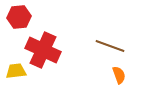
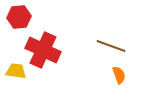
brown line: moved 1 px right
yellow trapezoid: rotated 15 degrees clockwise
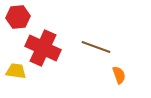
red hexagon: moved 1 px left
brown line: moved 15 px left, 1 px down
red cross: moved 2 px up
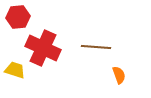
brown line: rotated 16 degrees counterclockwise
yellow trapezoid: moved 1 px left, 1 px up; rotated 10 degrees clockwise
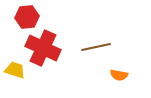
red hexagon: moved 9 px right
brown line: rotated 16 degrees counterclockwise
orange semicircle: rotated 120 degrees clockwise
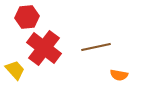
red cross: moved 1 px right; rotated 12 degrees clockwise
yellow trapezoid: rotated 30 degrees clockwise
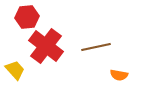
red cross: moved 2 px right, 2 px up
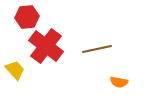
brown line: moved 1 px right, 2 px down
orange semicircle: moved 7 px down
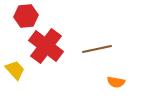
red hexagon: moved 1 px left, 1 px up
orange semicircle: moved 3 px left
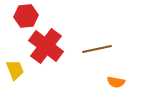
yellow trapezoid: rotated 20 degrees clockwise
